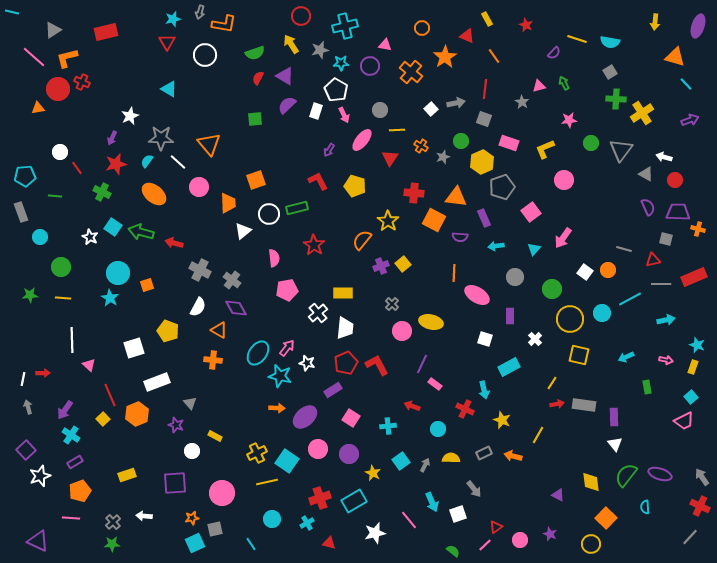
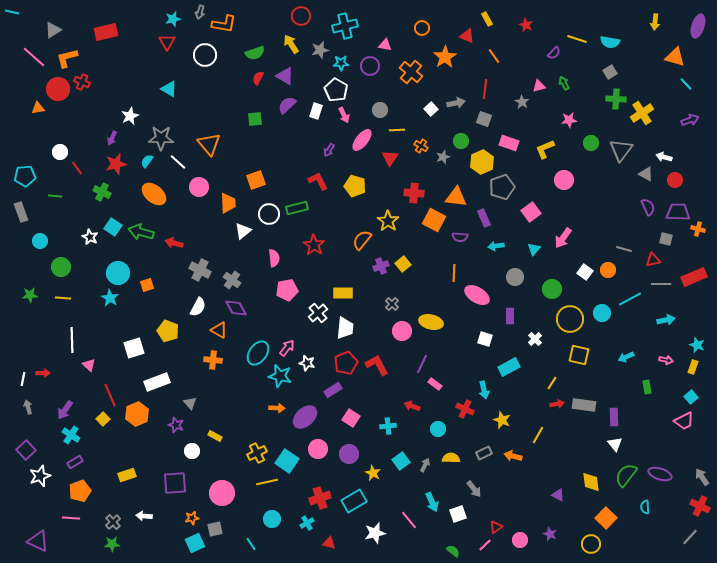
cyan circle at (40, 237): moved 4 px down
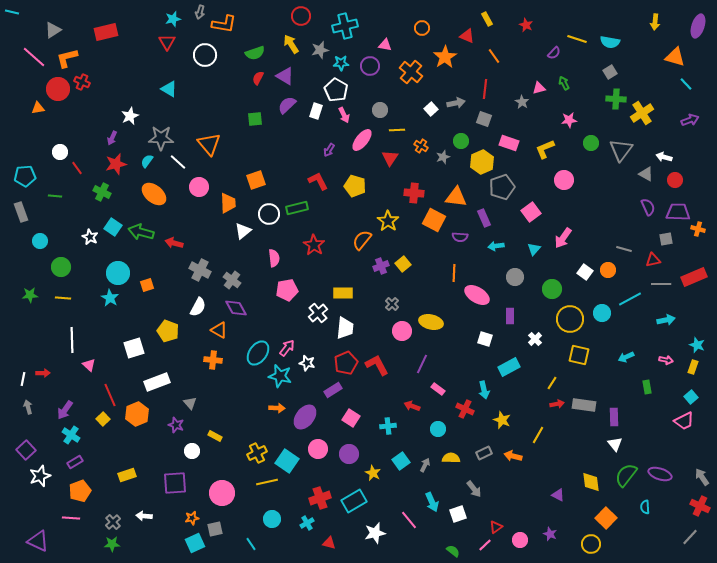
pink triangle at (539, 86): moved 2 px down
gray square at (666, 239): rotated 24 degrees counterclockwise
pink rectangle at (435, 384): moved 3 px right, 5 px down
purple ellipse at (305, 417): rotated 10 degrees counterclockwise
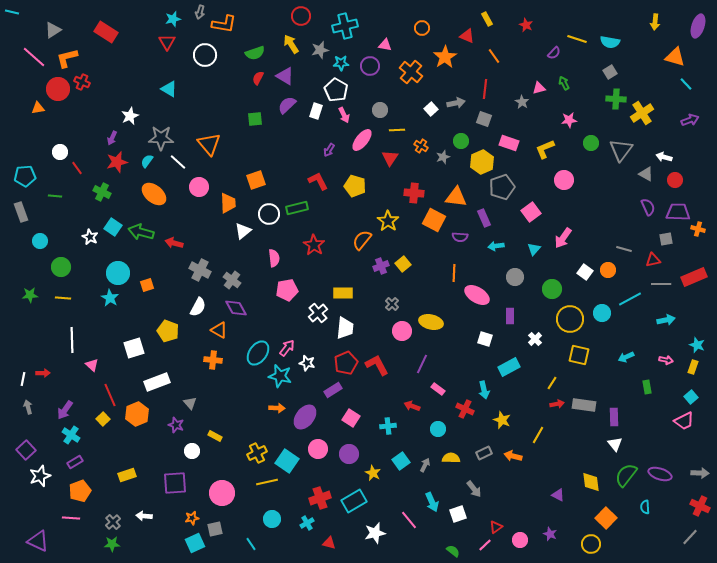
red rectangle at (106, 32): rotated 45 degrees clockwise
red star at (116, 164): moved 1 px right, 2 px up
pink triangle at (89, 365): moved 3 px right
gray arrow at (702, 477): moved 2 px left, 4 px up; rotated 126 degrees clockwise
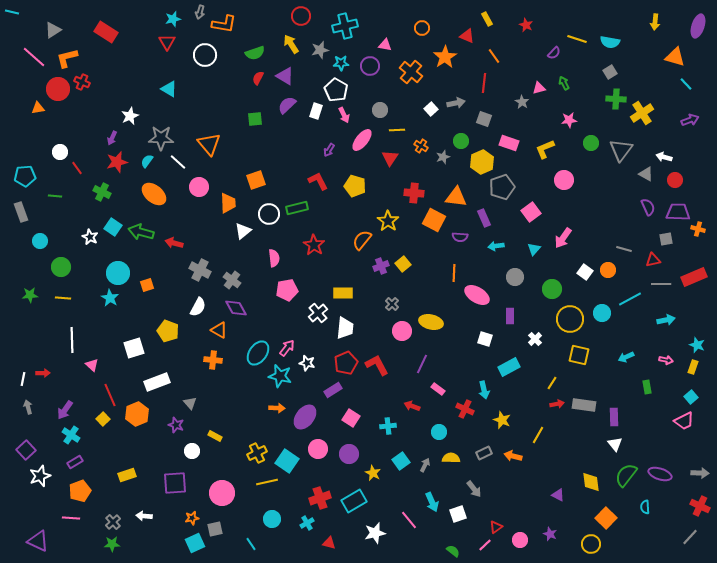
red line at (485, 89): moved 1 px left, 6 px up
cyan circle at (438, 429): moved 1 px right, 3 px down
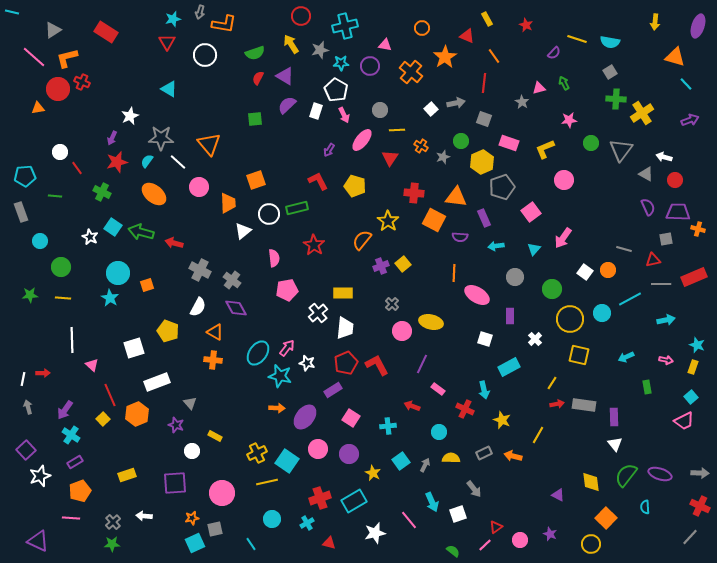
orange triangle at (219, 330): moved 4 px left, 2 px down
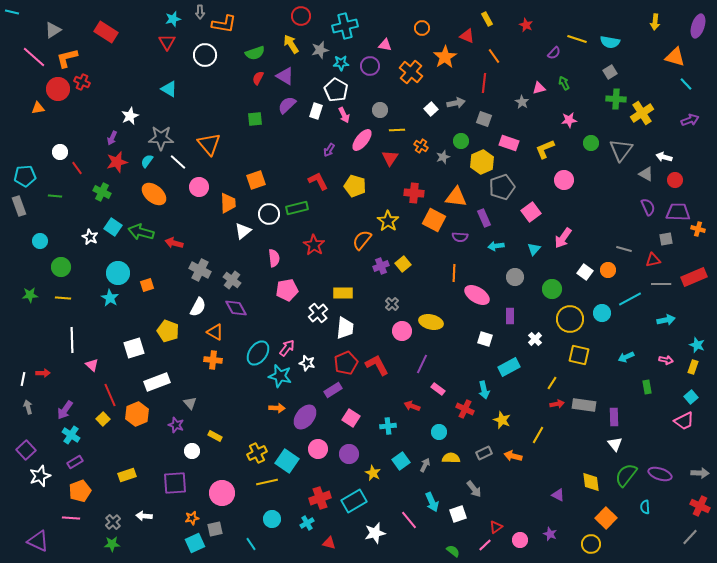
gray arrow at (200, 12): rotated 16 degrees counterclockwise
gray rectangle at (21, 212): moved 2 px left, 6 px up
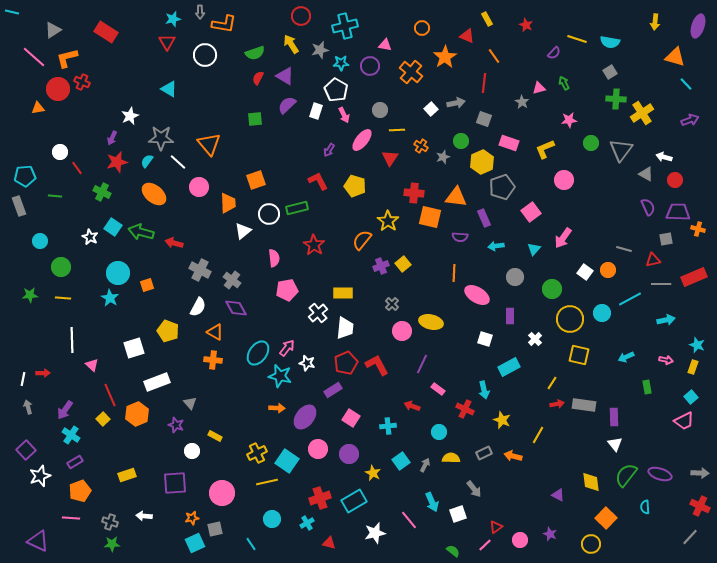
orange square at (434, 220): moved 4 px left, 3 px up; rotated 15 degrees counterclockwise
gray cross at (113, 522): moved 3 px left; rotated 28 degrees counterclockwise
